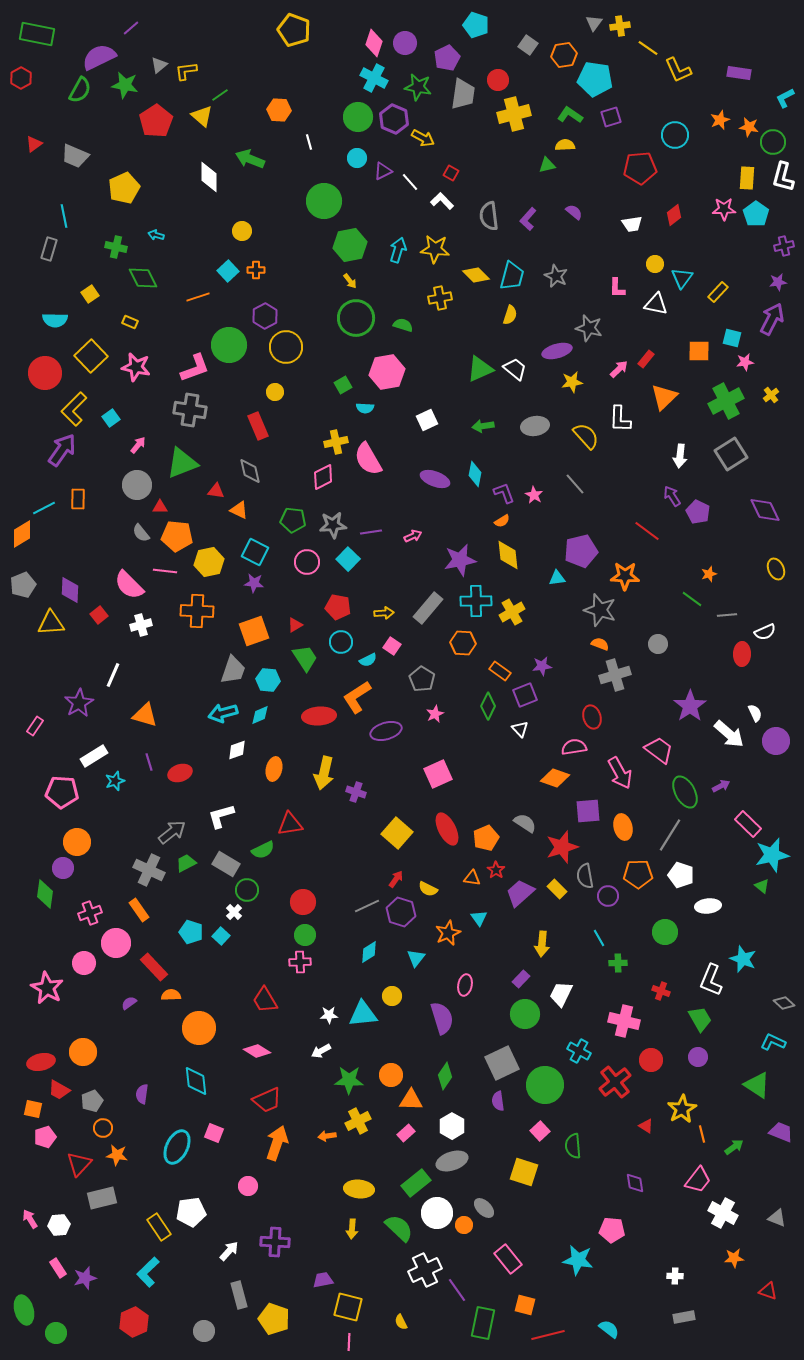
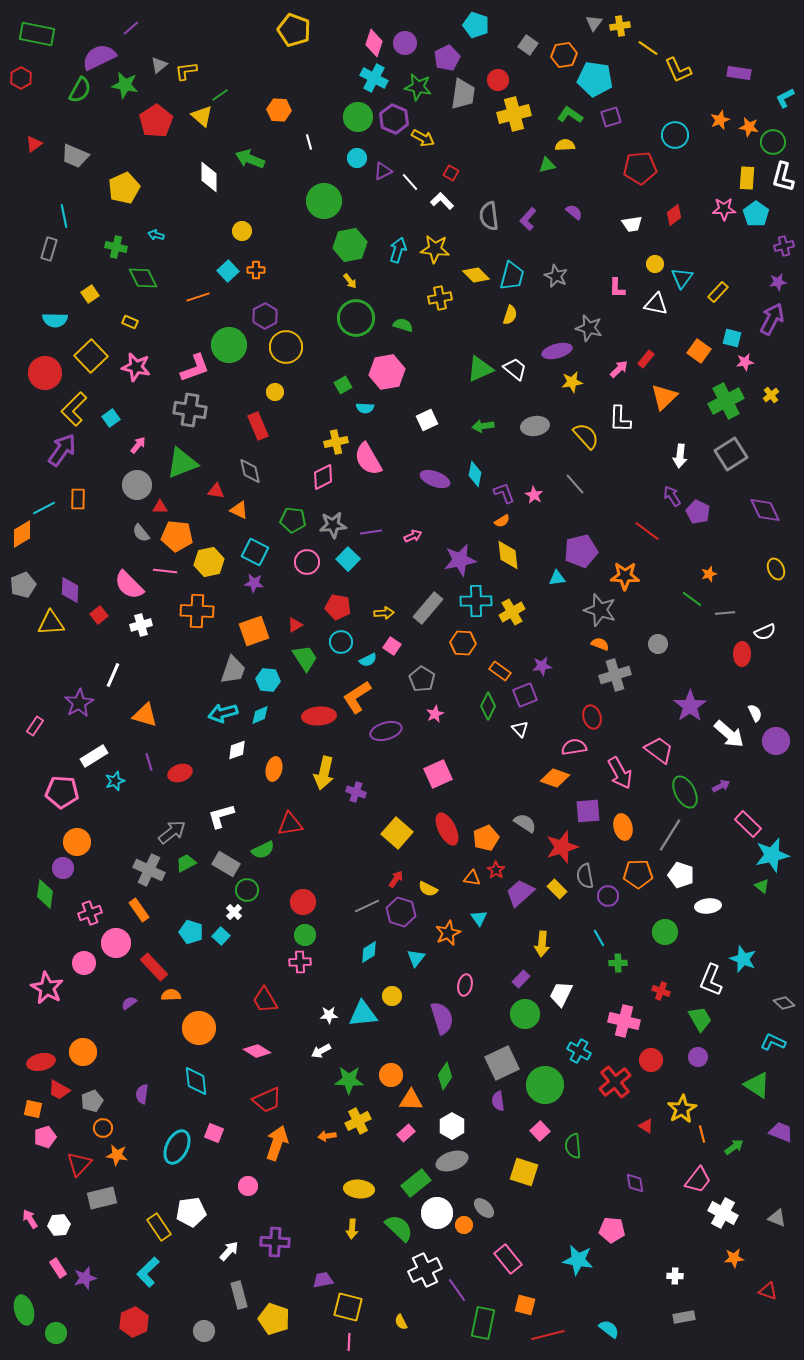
orange square at (699, 351): rotated 35 degrees clockwise
gray line at (727, 615): moved 2 px left, 2 px up
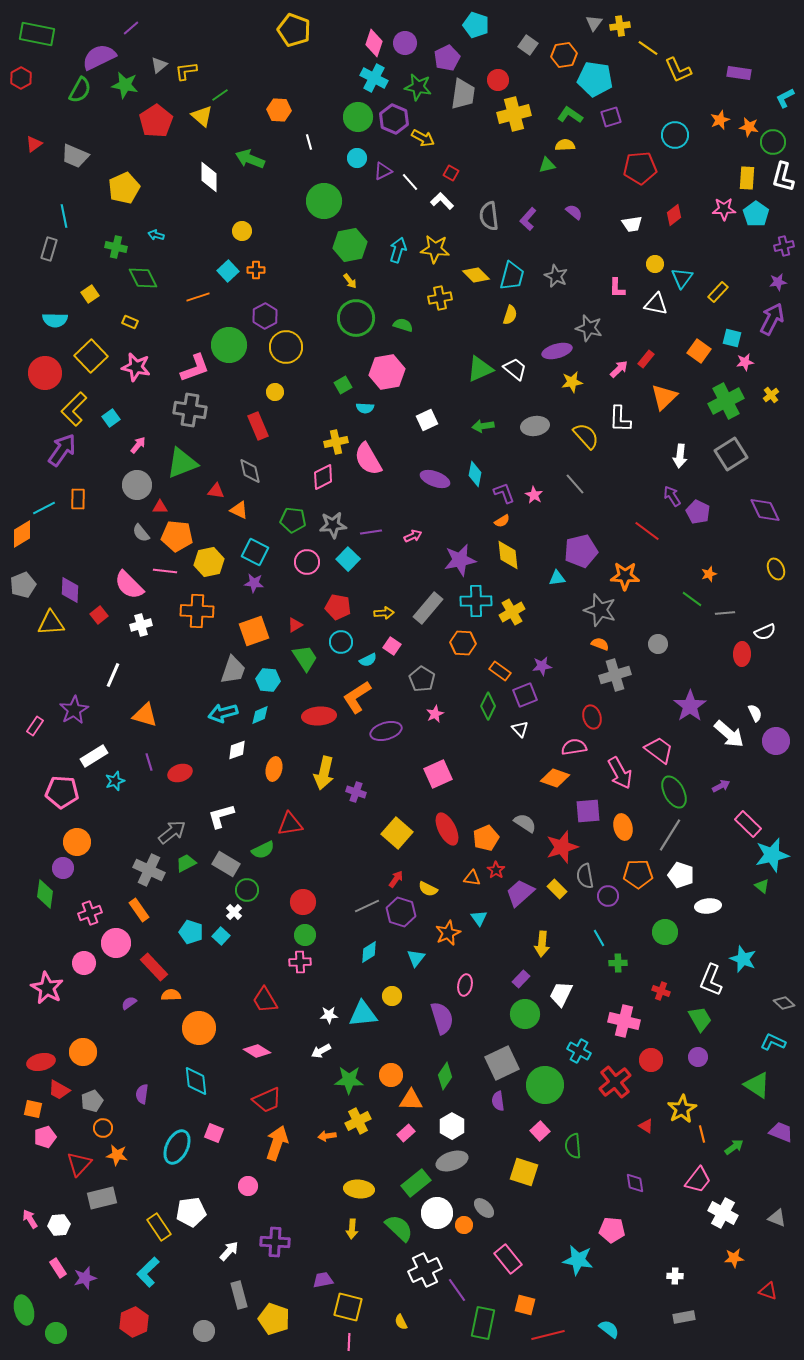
purple star at (79, 703): moved 5 px left, 7 px down
green ellipse at (685, 792): moved 11 px left
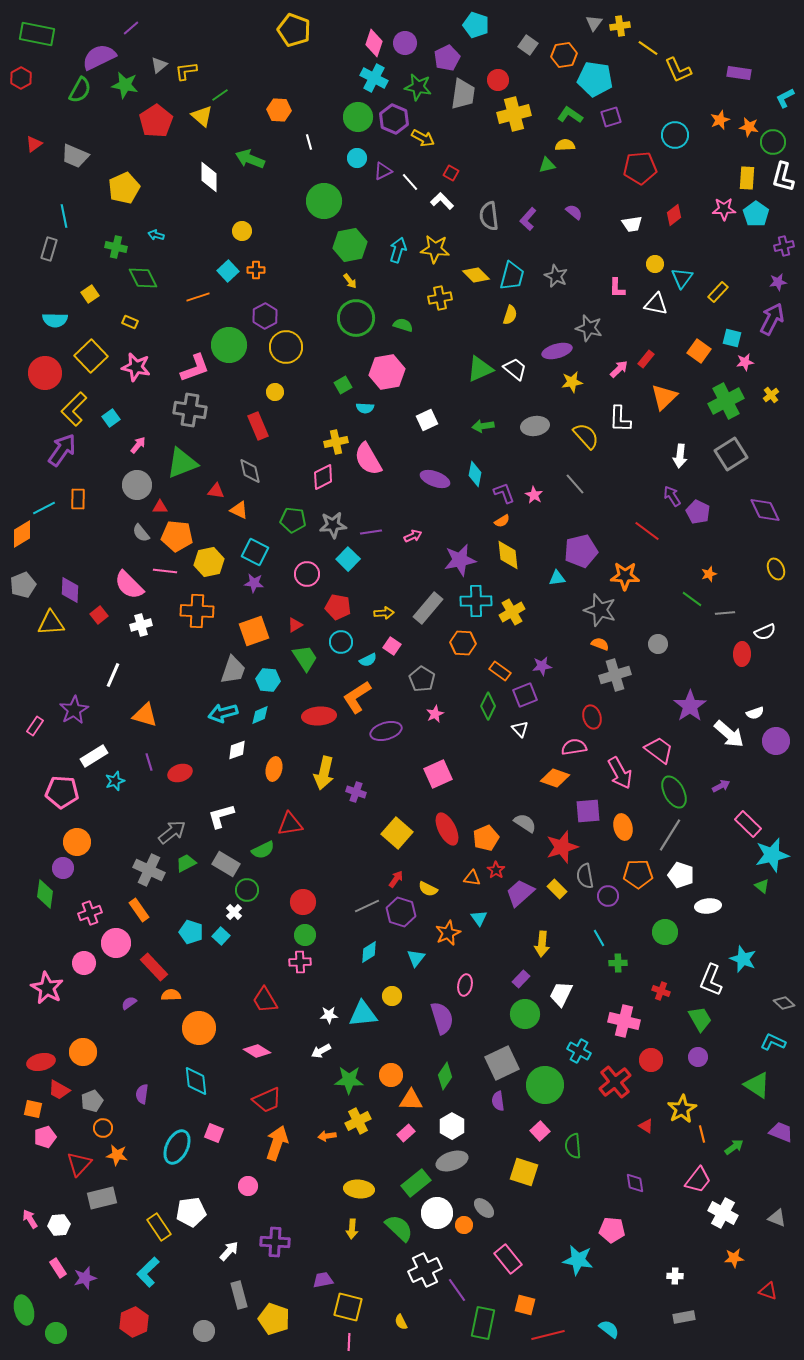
pink circle at (307, 562): moved 12 px down
white semicircle at (755, 713): rotated 96 degrees clockwise
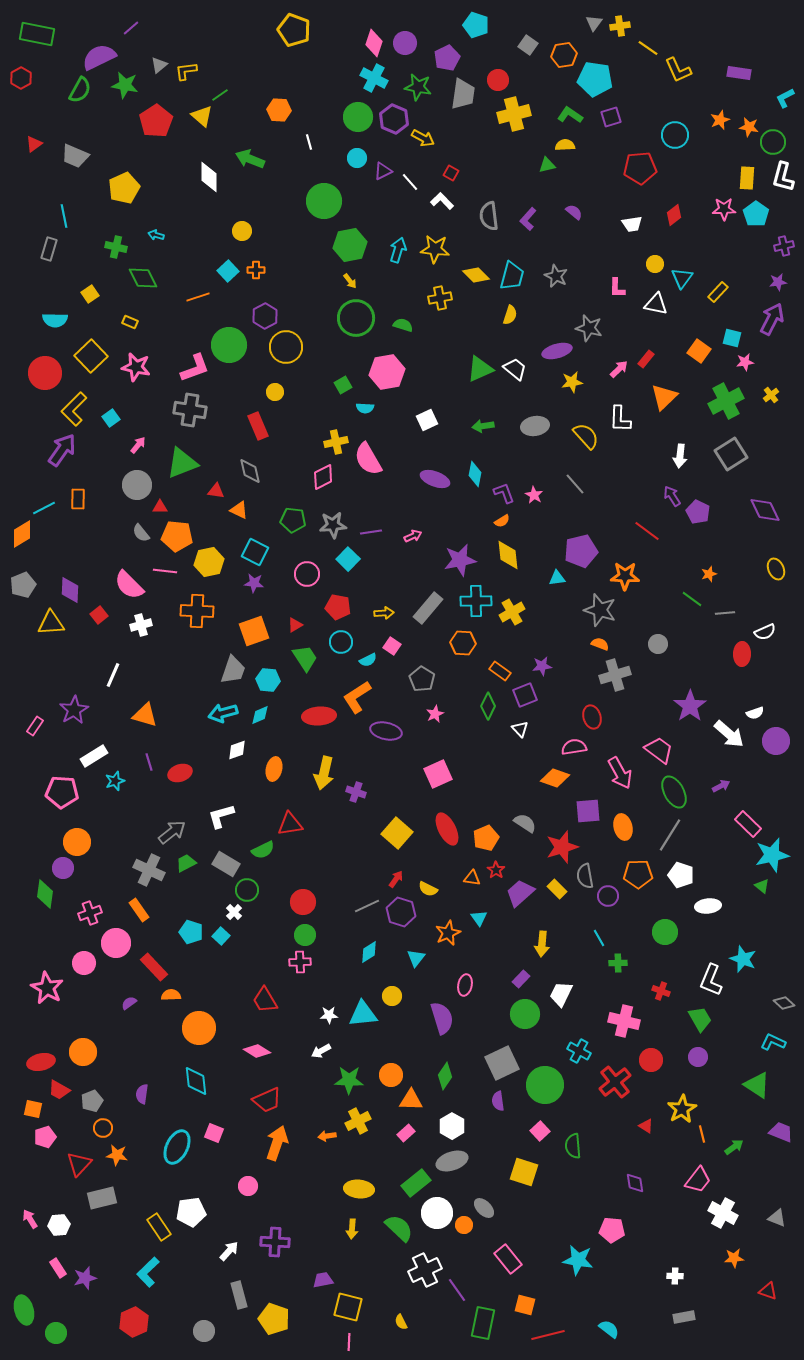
purple ellipse at (386, 731): rotated 28 degrees clockwise
